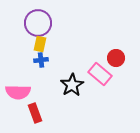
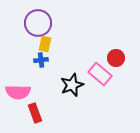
yellow rectangle: moved 5 px right
black star: rotated 10 degrees clockwise
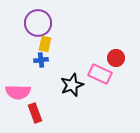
pink rectangle: rotated 15 degrees counterclockwise
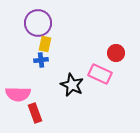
red circle: moved 5 px up
black star: rotated 25 degrees counterclockwise
pink semicircle: moved 2 px down
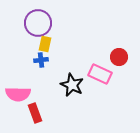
red circle: moved 3 px right, 4 px down
